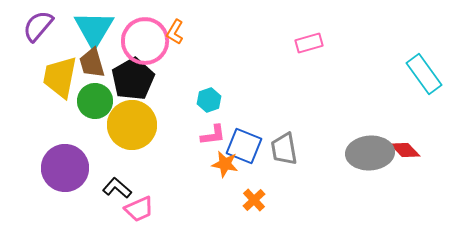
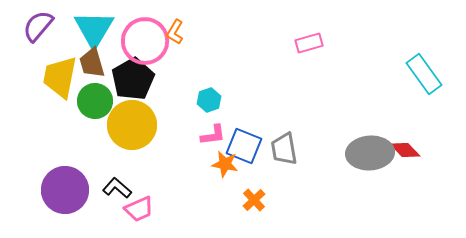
purple circle: moved 22 px down
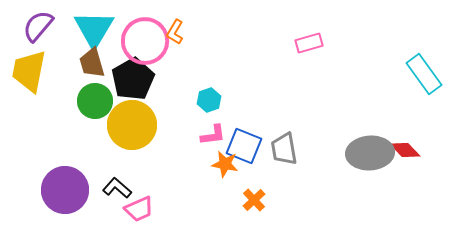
yellow trapezoid: moved 31 px left, 6 px up
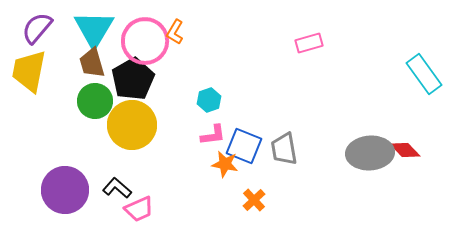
purple semicircle: moved 1 px left, 2 px down
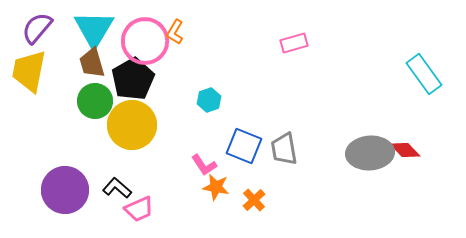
pink rectangle: moved 15 px left
pink L-shape: moved 9 px left, 30 px down; rotated 64 degrees clockwise
orange star: moved 9 px left, 23 px down
